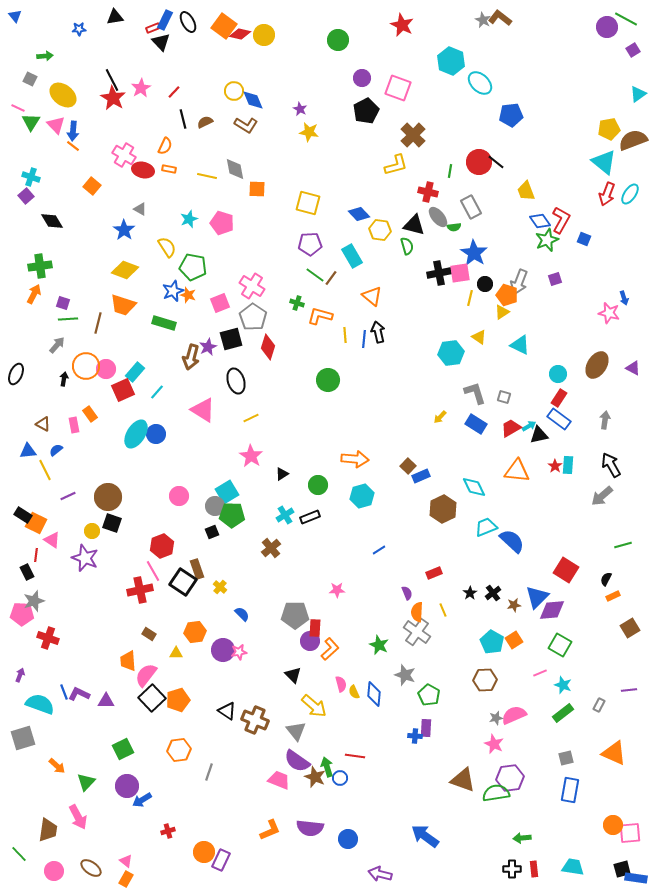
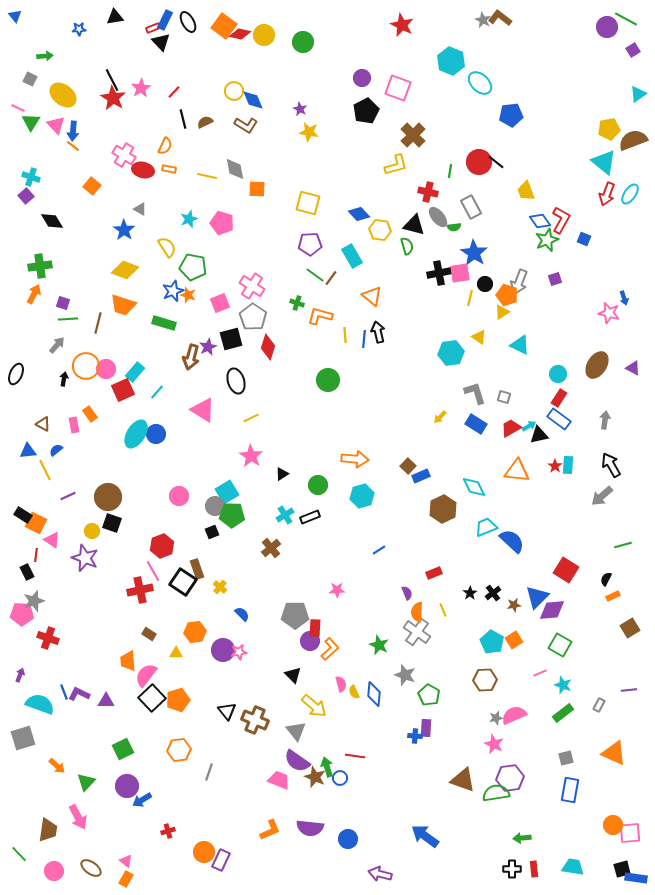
green circle at (338, 40): moved 35 px left, 2 px down
black triangle at (227, 711): rotated 18 degrees clockwise
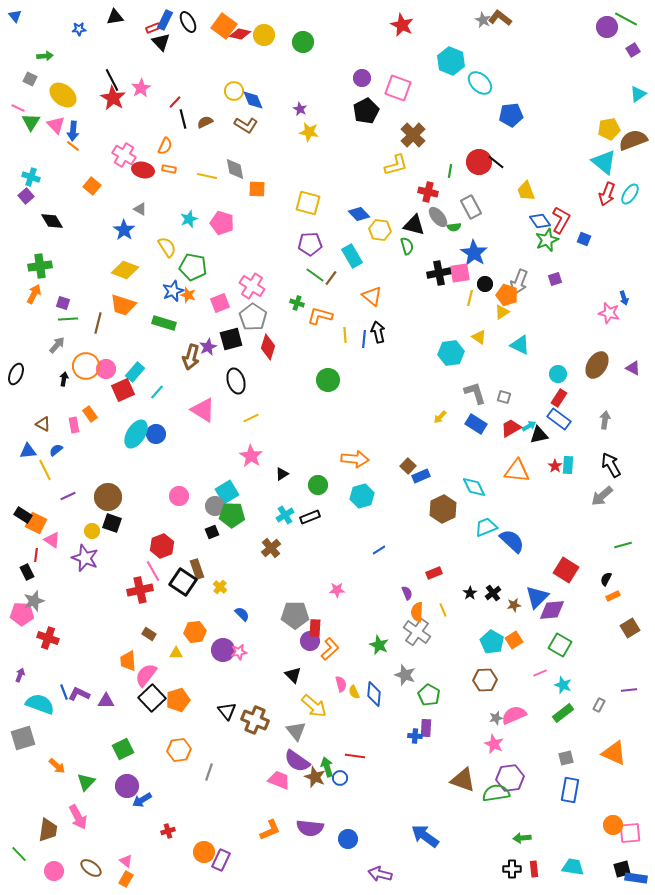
red line at (174, 92): moved 1 px right, 10 px down
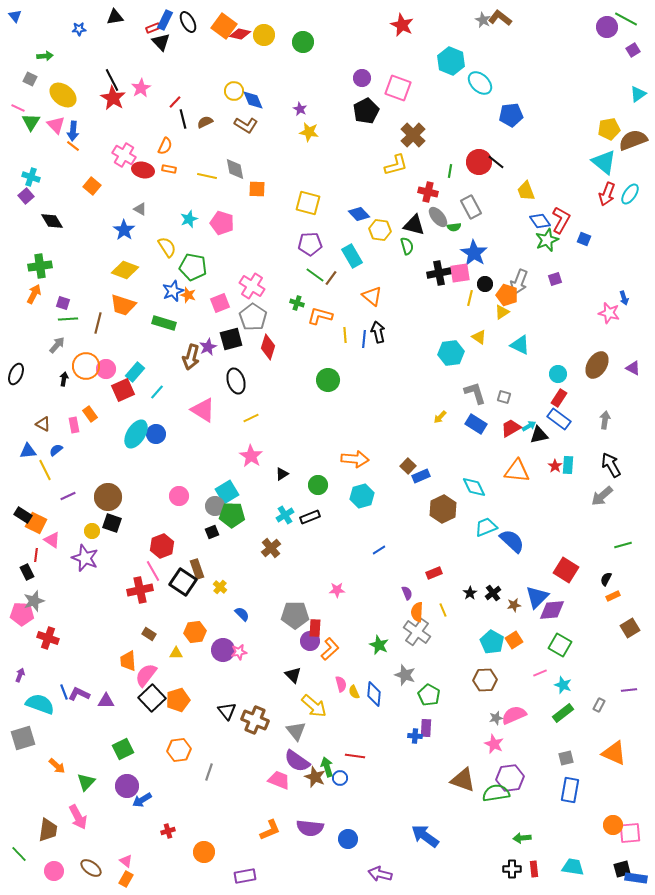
purple rectangle at (221, 860): moved 24 px right, 16 px down; rotated 55 degrees clockwise
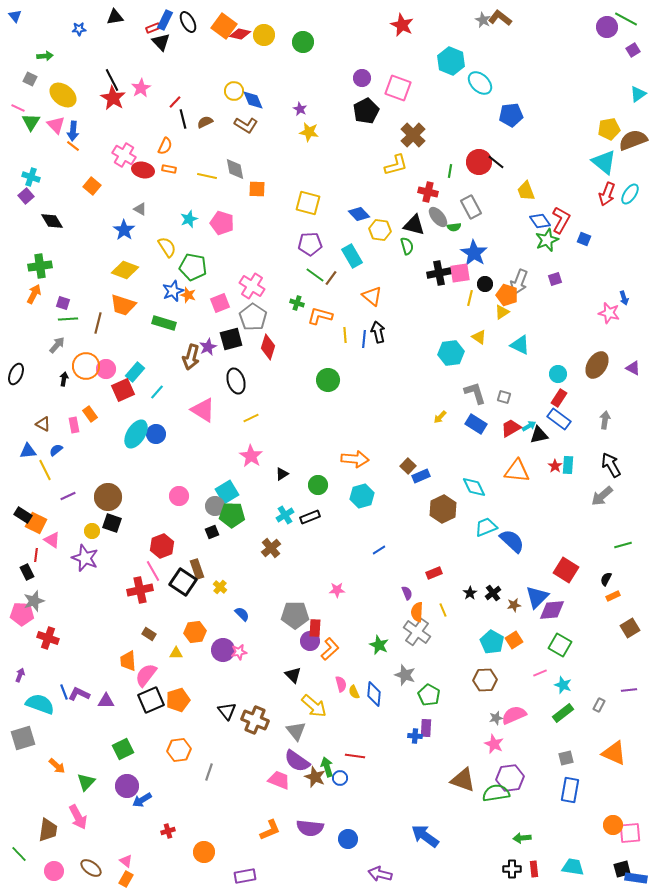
black square at (152, 698): moved 1 px left, 2 px down; rotated 20 degrees clockwise
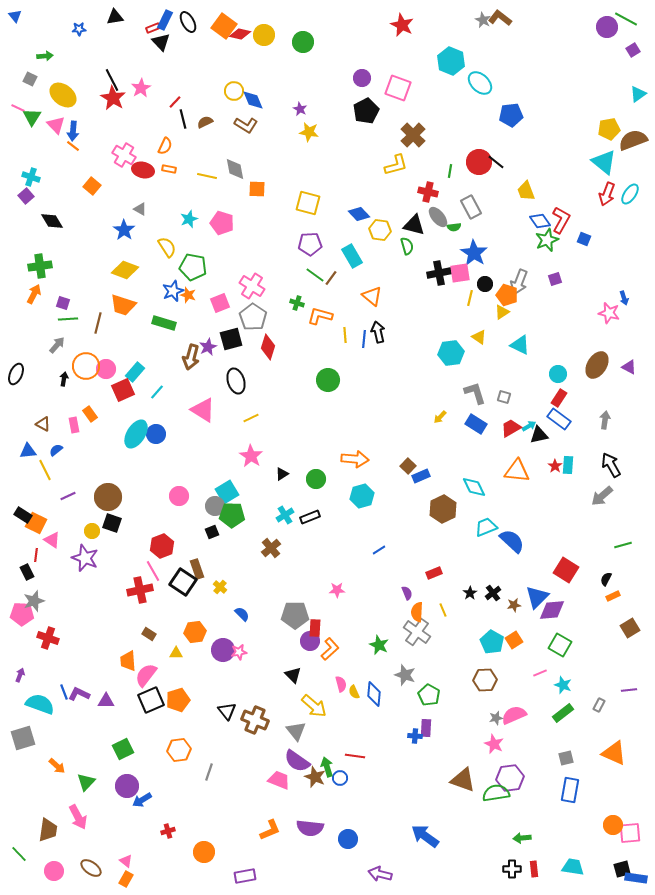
green triangle at (31, 122): moved 1 px right, 5 px up
purple triangle at (633, 368): moved 4 px left, 1 px up
green circle at (318, 485): moved 2 px left, 6 px up
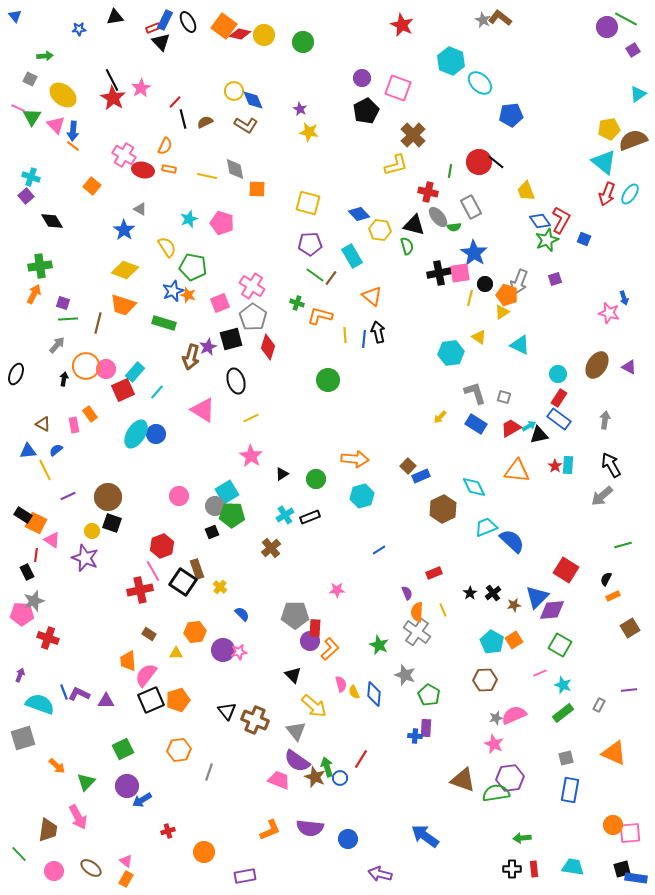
red line at (355, 756): moved 6 px right, 3 px down; rotated 66 degrees counterclockwise
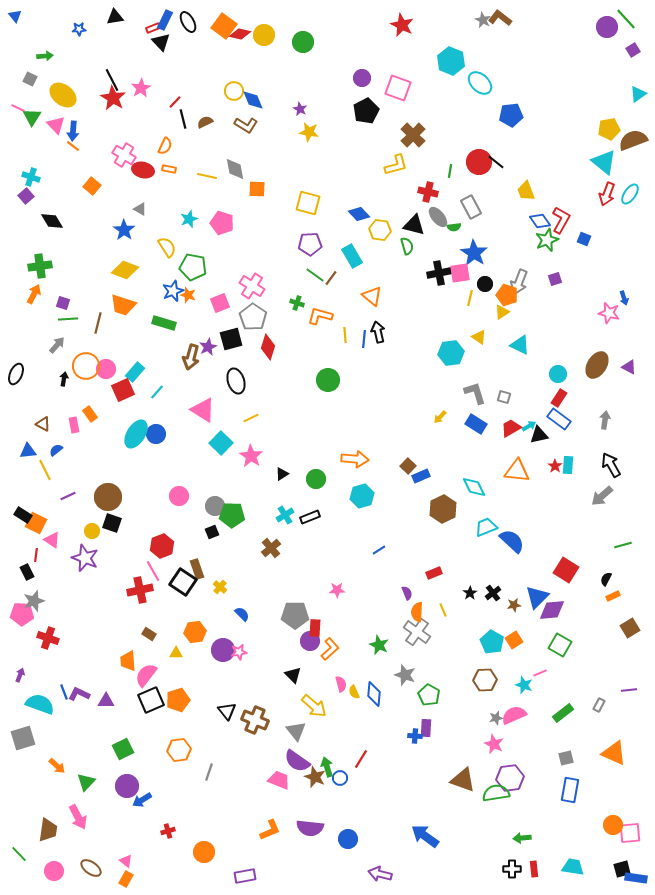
green line at (626, 19): rotated 20 degrees clockwise
cyan square at (227, 492): moved 6 px left, 49 px up; rotated 15 degrees counterclockwise
cyan star at (563, 685): moved 39 px left
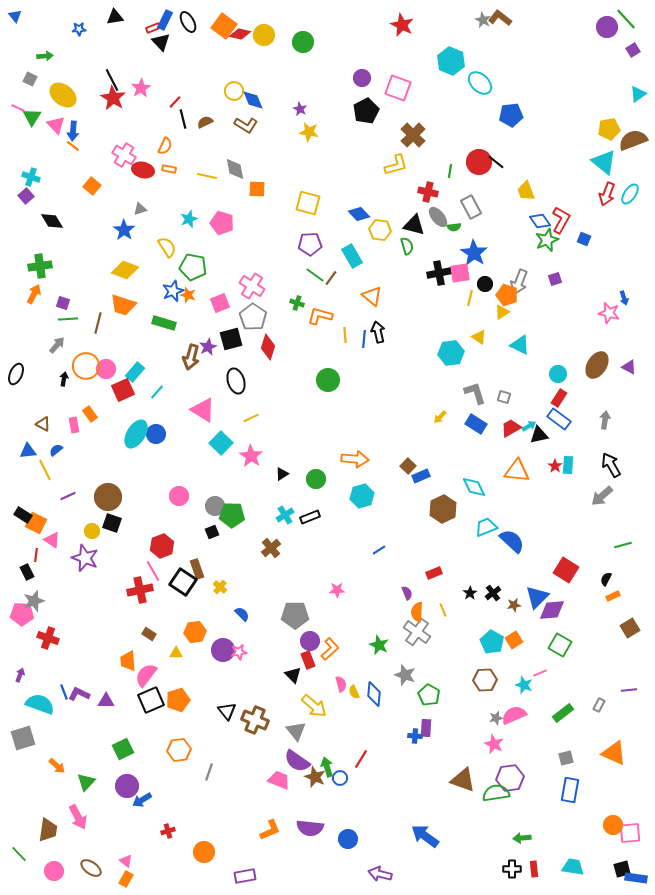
gray triangle at (140, 209): rotated 48 degrees counterclockwise
red rectangle at (315, 628): moved 7 px left, 32 px down; rotated 24 degrees counterclockwise
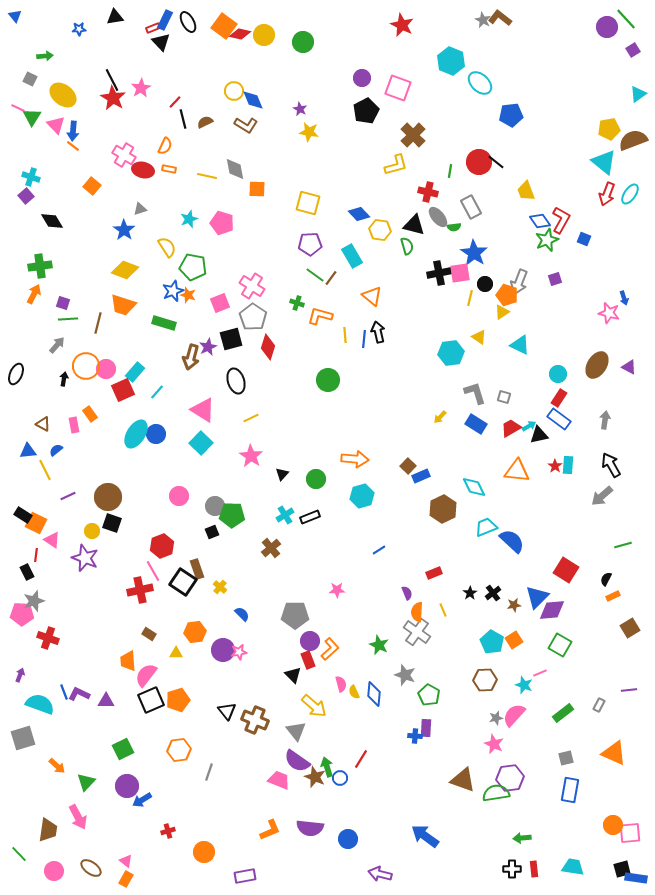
cyan square at (221, 443): moved 20 px left
black triangle at (282, 474): rotated 16 degrees counterclockwise
pink semicircle at (514, 715): rotated 25 degrees counterclockwise
